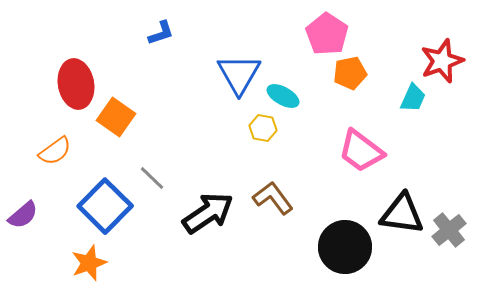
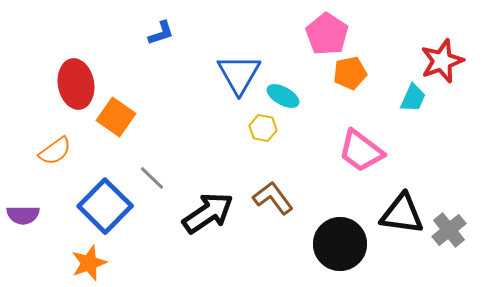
purple semicircle: rotated 40 degrees clockwise
black circle: moved 5 px left, 3 px up
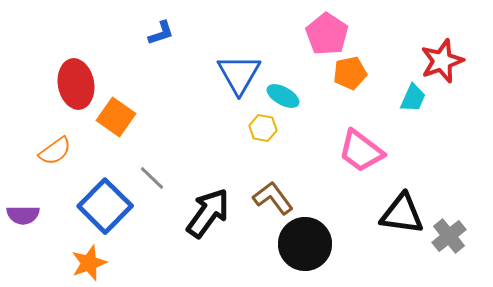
black arrow: rotated 20 degrees counterclockwise
gray cross: moved 6 px down
black circle: moved 35 px left
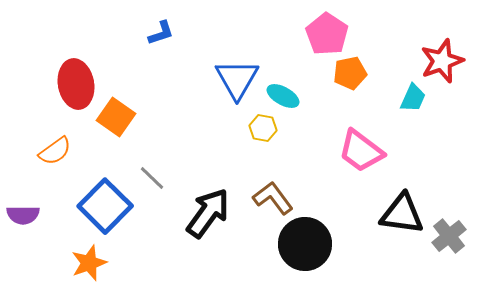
blue triangle: moved 2 px left, 5 px down
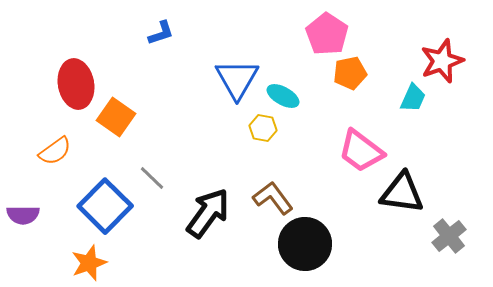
black triangle: moved 21 px up
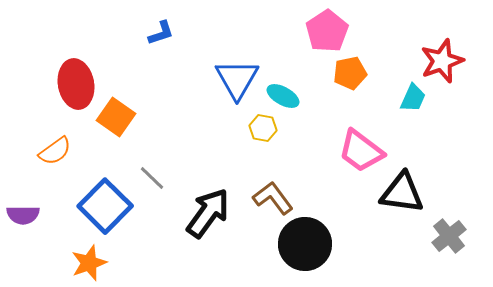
pink pentagon: moved 3 px up; rotated 6 degrees clockwise
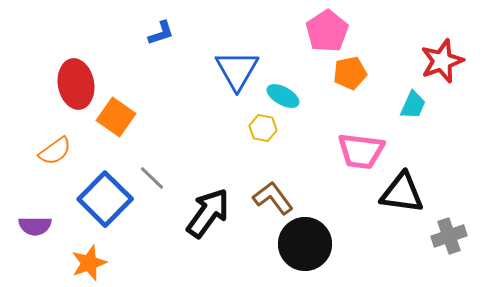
blue triangle: moved 9 px up
cyan trapezoid: moved 7 px down
pink trapezoid: rotated 30 degrees counterclockwise
blue square: moved 7 px up
purple semicircle: moved 12 px right, 11 px down
gray cross: rotated 20 degrees clockwise
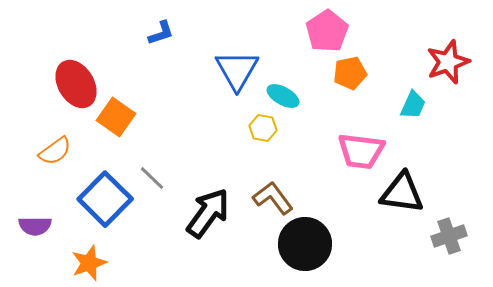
red star: moved 6 px right, 1 px down
red ellipse: rotated 21 degrees counterclockwise
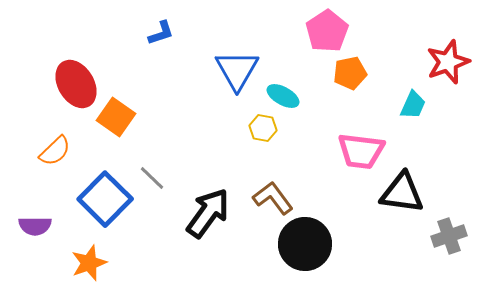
orange semicircle: rotated 8 degrees counterclockwise
